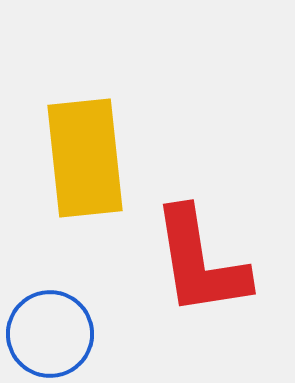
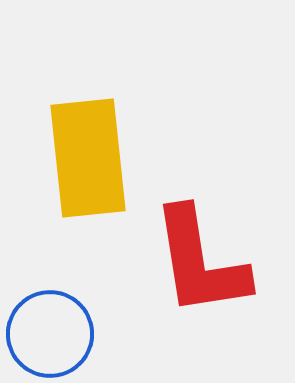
yellow rectangle: moved 3 px right
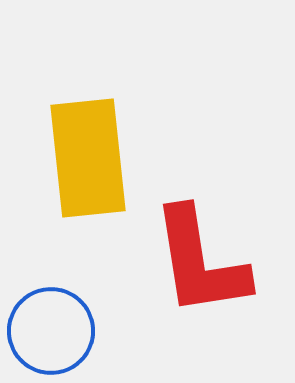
blue circle: moved 1 px right, 3 px up
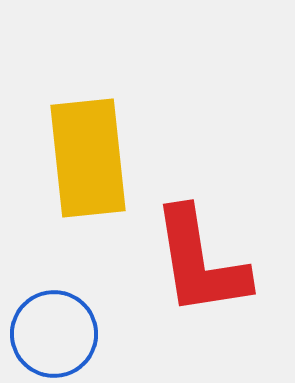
blue circle: moved 3 px right, 3 px down
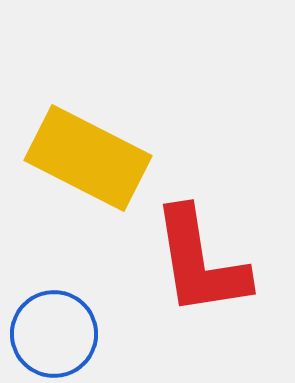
yellow rectangle: rotated 57 degrees counterclockwise
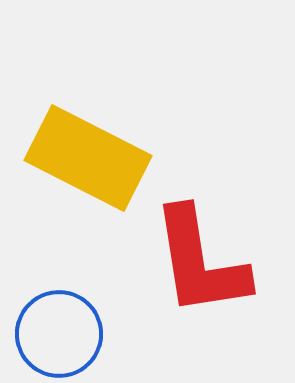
blue circle: moved 5 px right
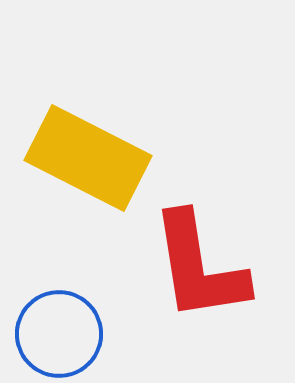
red L-shape: moved 1 px left, 5 px down
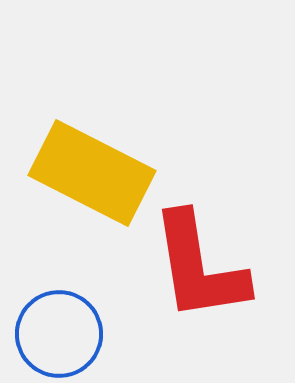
yellow rectangle: moved 4 px right, 15 px down
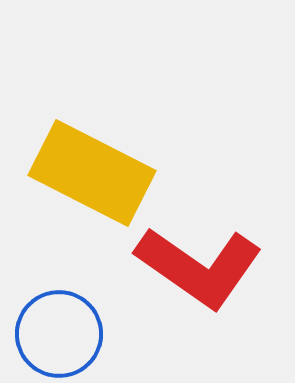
red L-shape: rotated 46 degrees counterclockwise
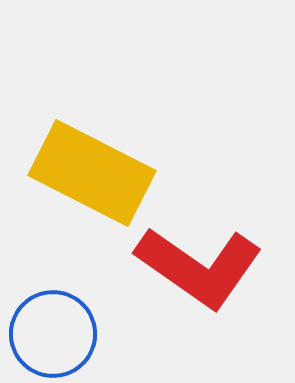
blue circle: moved 6 px left
